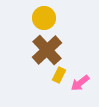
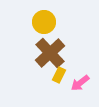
yellow circle: moved 4 px down
brown cross: moved 3 px right, 3 px down
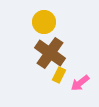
brown cross: rotated 12 degrees counterclockwise
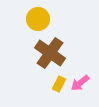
yellow circle: moved 6 px left, 3 px up
yellow rectangle: moved 9 px down
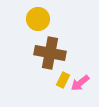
brown cross: rotated 24 degrees counterclockwise
yellow rectangle: moved 4 px right, 4 px up
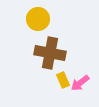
yellow rectangle: rotated 49 degrees counterclockwise
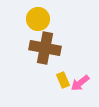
brown cross: moved 5 px left, 5 px up
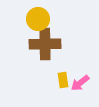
brown cross: moved 4 px up; rotated 12 degrees counterclockwise
yellow rectangle: rotated 14 degrees clockwise
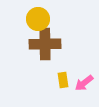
pink arrow: moved 4 px right
